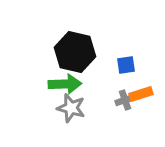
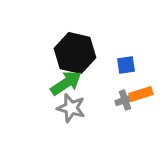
black hexagon: moved 1 px down
green arrow: moved 1 px right, 1 px up; rotated 32 degrees counterclockwise
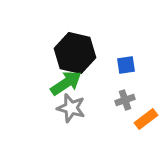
orange rectangle: moved 5 px right, 25 px down; rotated 20 degrees counterclockwise
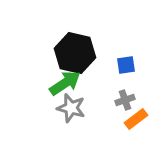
green arrow: moved 1 px left
orange rectangle: moved 10 px left
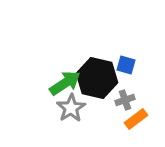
black hexagon: moved 22 px right, 25 px down
blue square: rotated 24 degrees clockwise
gray star: rotated 24 degrees clockwise
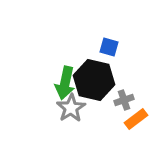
blue square: moved 17 px left, 18 px up
black hexagon: moved 3 px left, 2 px down
green arrow: rotated 136 degrees clockwise
gray cross: moved 1 px left
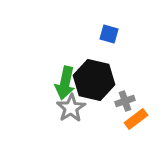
blue square: moved 13 px up
gray cross: moved 1 px right, 1 px down
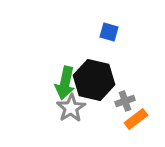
blue square: moved 2 px up
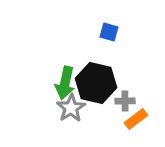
black hexagon: moved 2 px right, 3 px down
gray cross: rotated 18 degrees clockwise
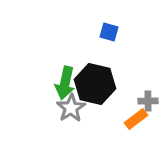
black hexagon: moved 1 px left, 1 px down
gray cross: moved 23 px right
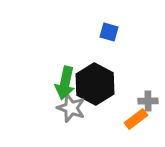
black hexagon: rotated 15 degrees clockwise
gray star: rotated 20 degrees counterclockwise
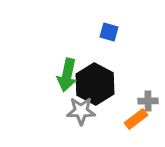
green arrow: moved 2 px right, 8 px up
gray star: moved 10 px right, 3 px down; rotated 20 degrees counterclockwise
